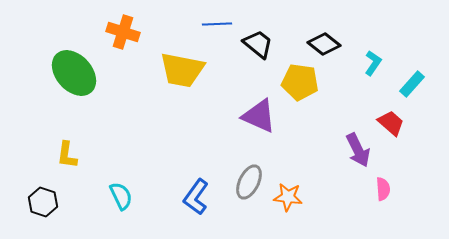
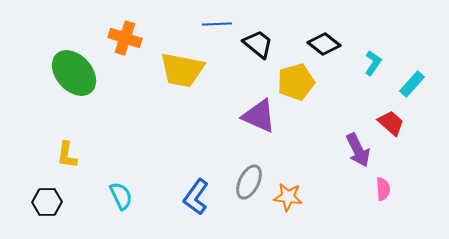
orange cross: moved 2 px right, 6 px down
yellow pentagon: moved 4 px left; rotated 24 degrees counterclockwise
black hexagon: moved 4 px right; rotated 20 degrees counterclockwise
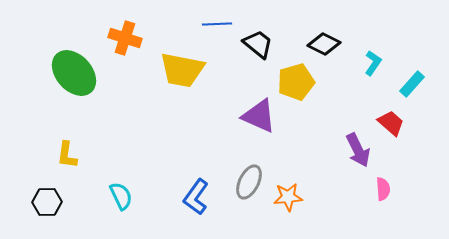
black diamond: rotated 12 degrees counterclockwise
orange star: rotated 12 degrees counterclockwise
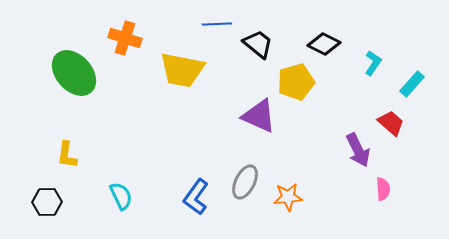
gray ellipse: moved 4 px left
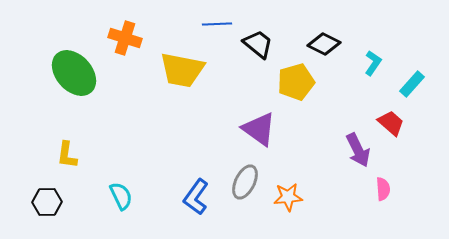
purple triangle: moved 13 px down; rotated 12 degrees clockwise
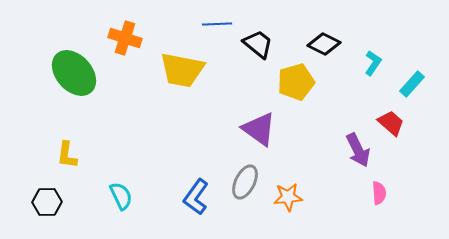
pink semicircle: moved 4 px left, 4 px down
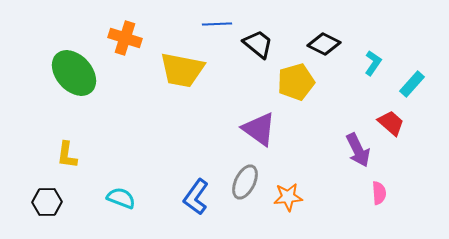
cyan semicircle: moved 2 px down; rotated 44 degrees counterclockwise
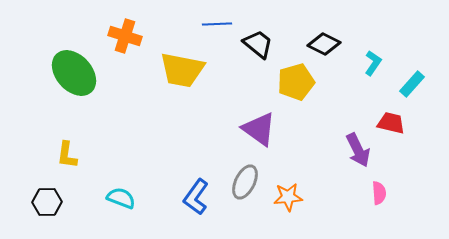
orange cross: moved 2 px up
red trapezoid: rotated 28 degrees counterclockwise
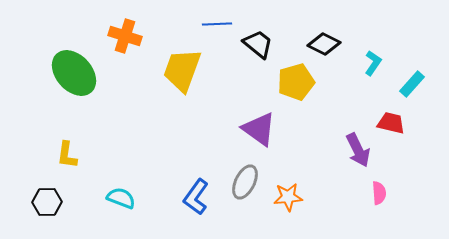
yellow trapezoid: rotated 99 degrees clockwise
